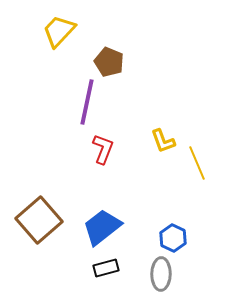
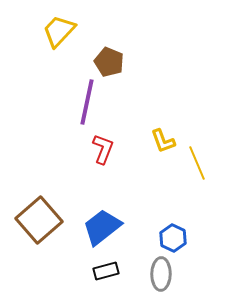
black rectangle: moved 3 px down
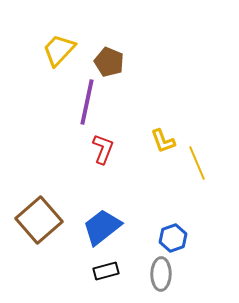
yellow trapezoid: moved 19 px down
blue hexagon: rotated 16 degrees clockwise
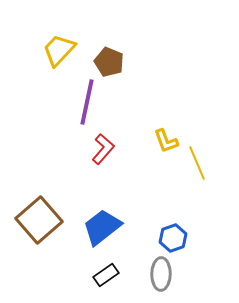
yellow L-shape: moved 3 px right
red L-shape: rotated 20 degrees clockwise
black rectangle: moved 4 px down; rotated 20 degrees counterclockwise
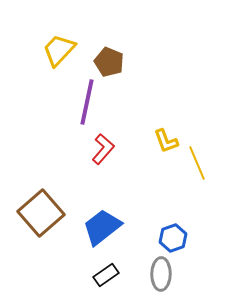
brown square: moved 2 px right, 7 px up
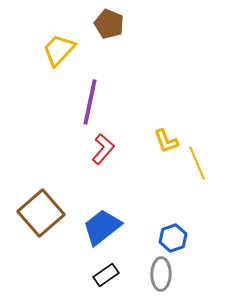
brown pentagon: moved 38 px up
purple line: moved 3 px right
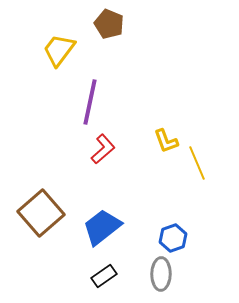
yellow trapezoid: rotated 6 degrees counterclockwise
red L-shape: rotated 8 degrees clockwise
black rectangle: moved 2 px left, 1 px down
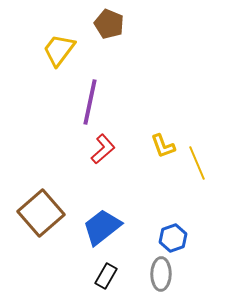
yellow L-shape: moved 3 px left, 5 px down
black rectangle: moved 2 px right; rotated 25 degrees counterclockwise
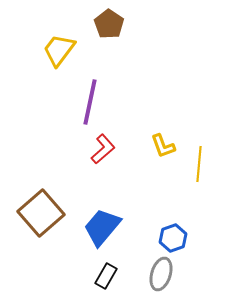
brown pentagon: rotated 12 degrees clockwise
yellow line: moved 2 px right, 1 px down; rotated 28 degrees clockwise
blue trapezoid: rotated 12 degrees counterclockwise
gray ellipse: rotated 16 degrees clockwise
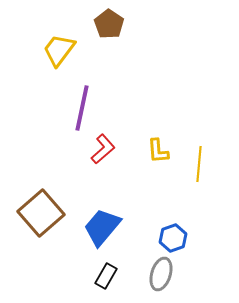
purple line: moved 8 px left, 6 px down
yellow L-shape: moved 5 px left, 5 px down; rotated 16 degrees clockwise
